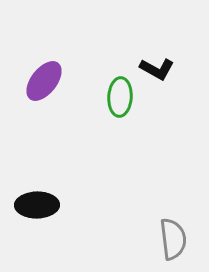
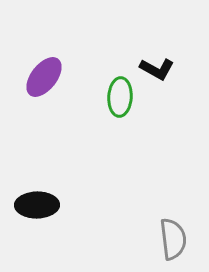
purple ellipse: moved 4 px up
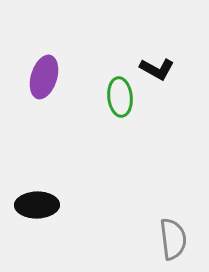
purple ellipse: rotated 21 degrees counterclockwise
green ellipse: rotated 9 degrees counterclockwise
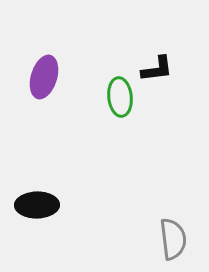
black L-shape: rotated 36 degrees counterclockwise
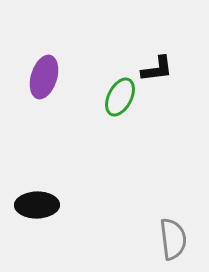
green ellipse: rotated 33 degrees clockwise
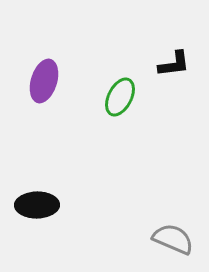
black L-shape: moved 17 px right, 5 px up
purple ellipse: moved 4 px down
gray semicircle: rotated 60 degrees counterclockwise
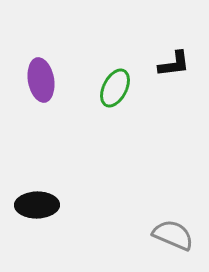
purple ellipse: moved 3 px left, 1 px up; rotated 27 degrees counterclockwise
green ellipse: moved 5 px left, 9 px up
gray semicircle: moved 4 px up
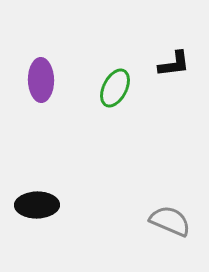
purple ellipse: rotated 9 degrees clockwise
gray semicircle: moved 3 px left, 14 px up
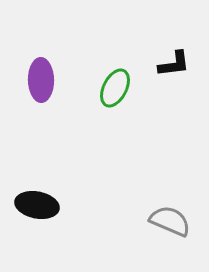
black ellipse: rotated 12 degrees clockwise
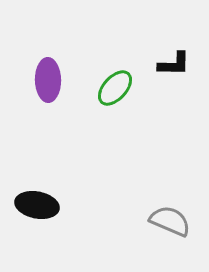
black L-shape: rotated 8 degrees clockwise
purple ellipse: moved 7 px right
green ellipse: rotated 15 degrees clockwise
